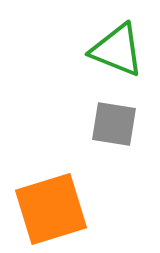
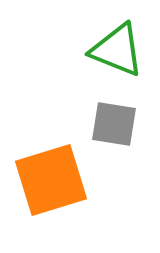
orange square: moved 29 px up
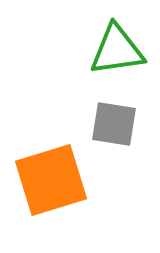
green triangle: rotated 30 degrees counterclockwise
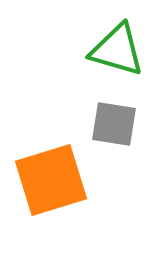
green triangle: rotated 24 degrees clockwise
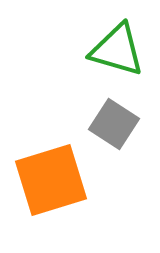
gray square: rotated 24 degrees clockwise
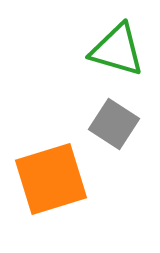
orange square: moved 1 px up
